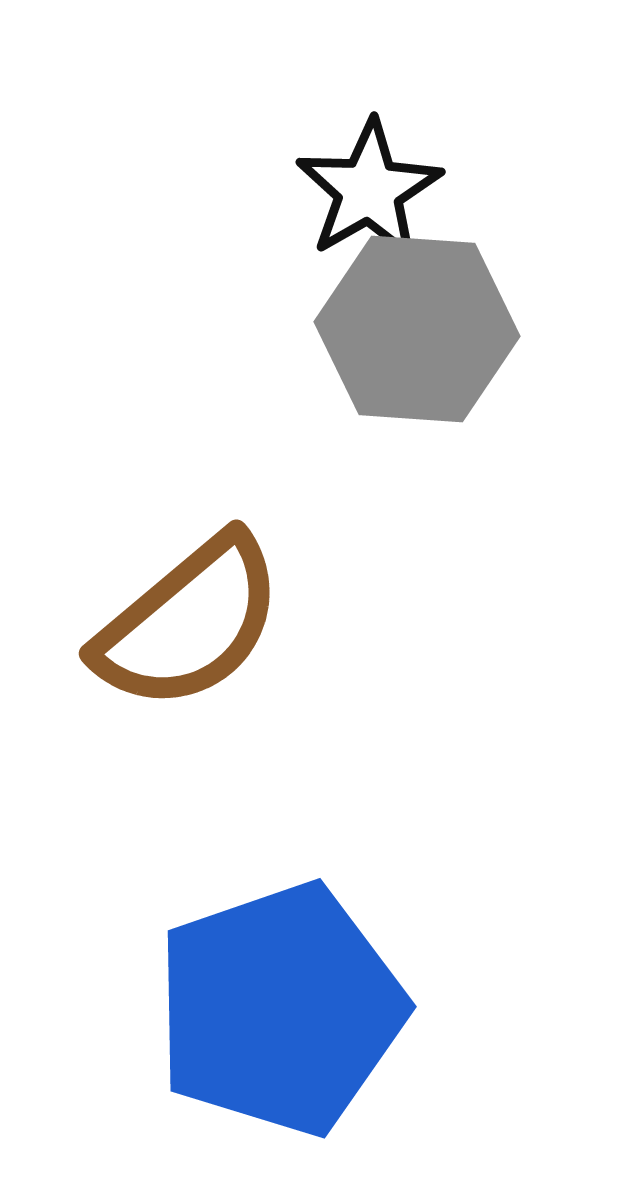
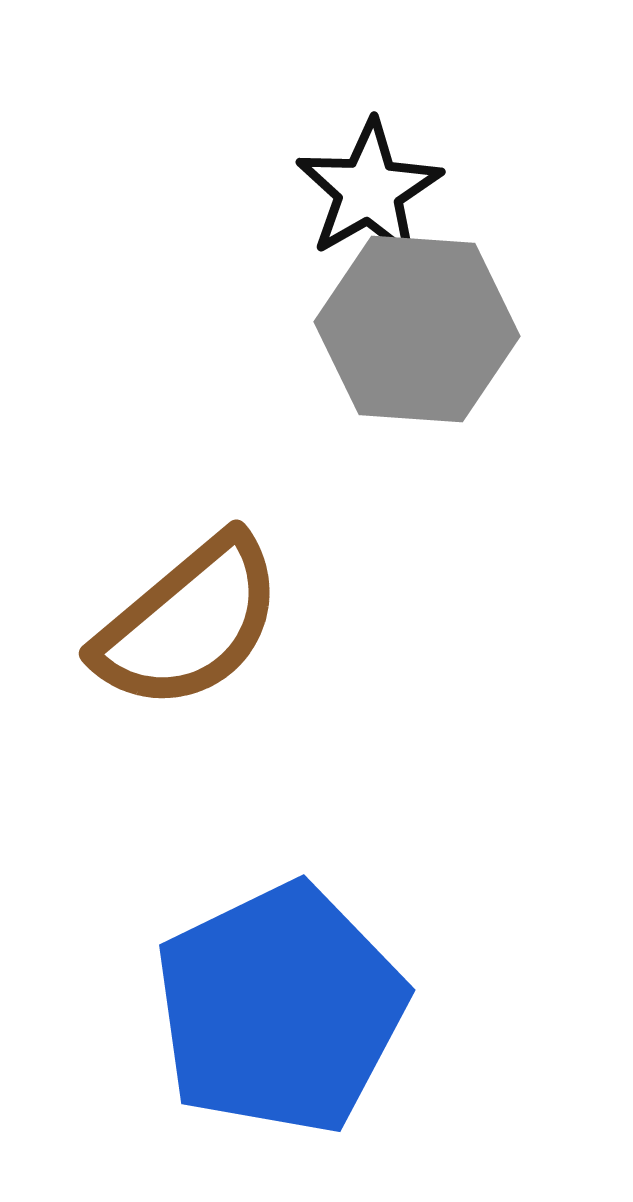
blue pentagon: rotated 7 degrees counterclockwise
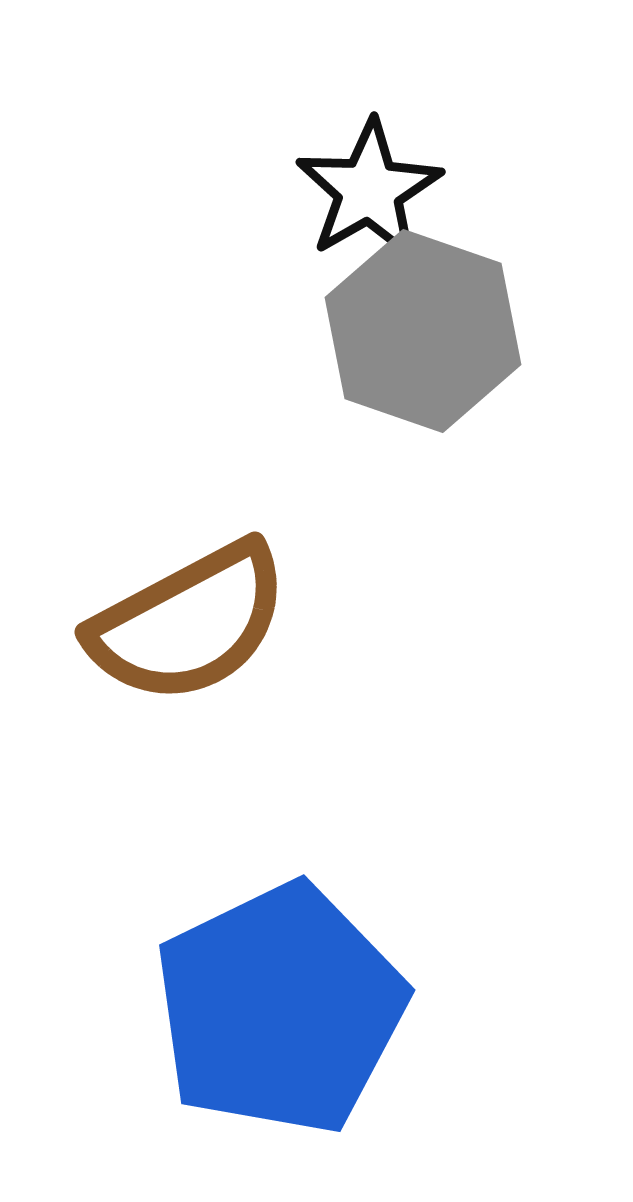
gray hexagon: moved 6 px right, 2 px down; rotated 15 degrees clockwise
brown semicircle: rotated 12 degrees clockwise
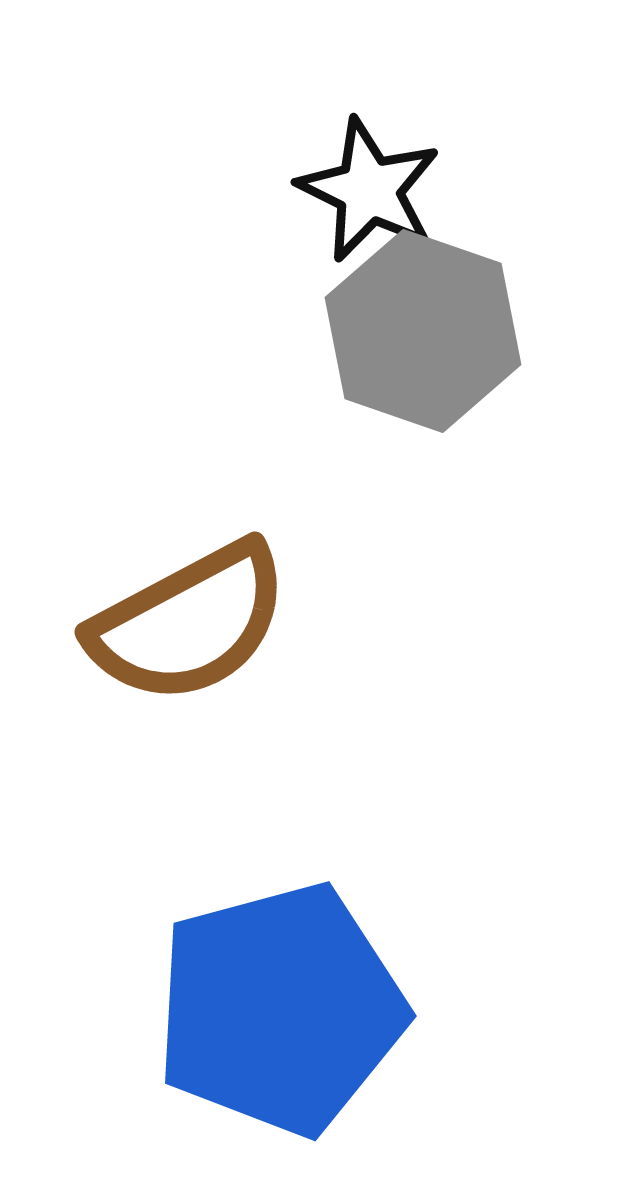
black star: rotated 16 degrees counterclockwise
blue pentagon: rotated 11 degrees clockwise
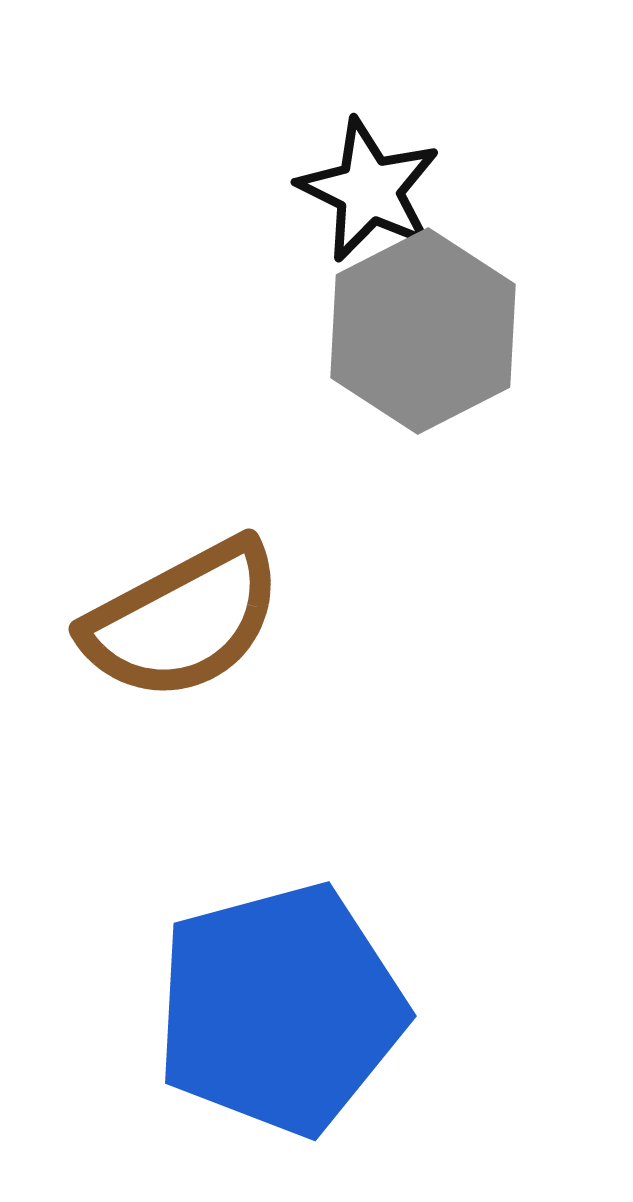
gray hexagon: rotated 14 degrees clockwise
brown semicircle: moved 6 px left, 3 px up
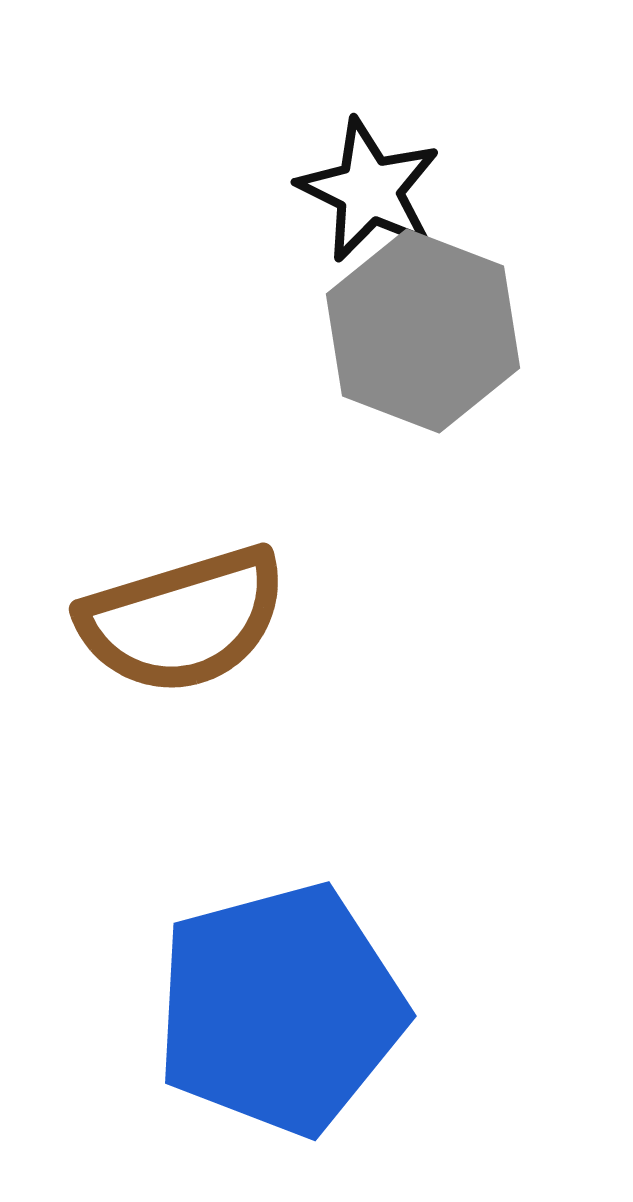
gray hexagon: rotated 12 degrees counterclockwise
brown semicircle: rotated 11 degrees clockwise
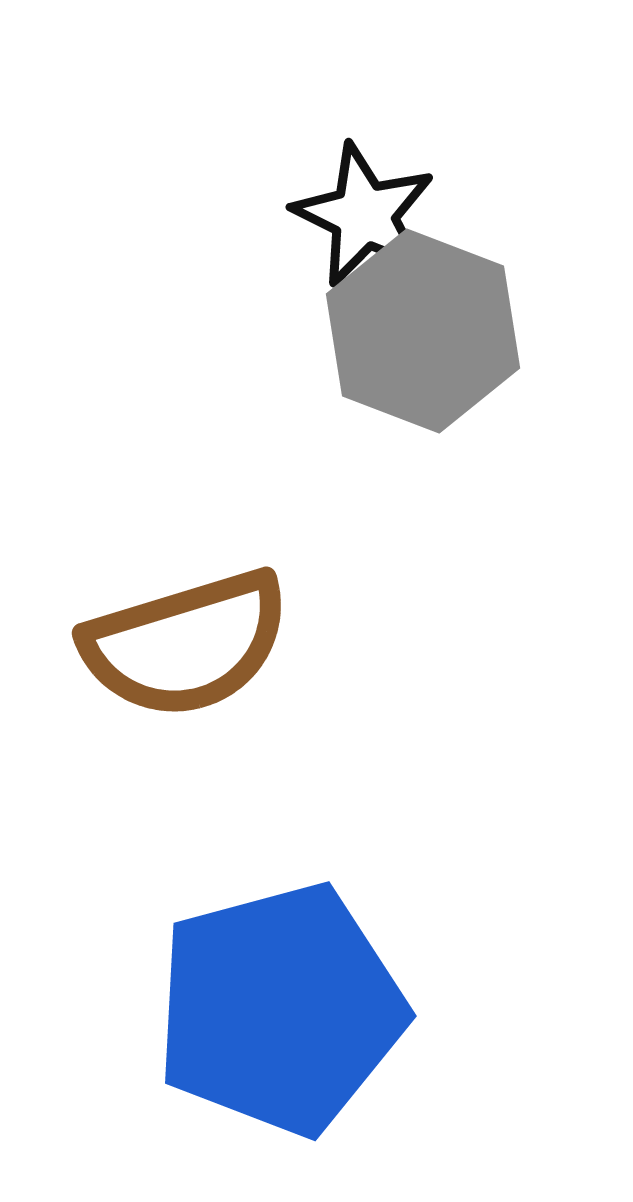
black star: moved 5 px left, 25 px down
brown semicircle: moved 3 px right, 24 px down
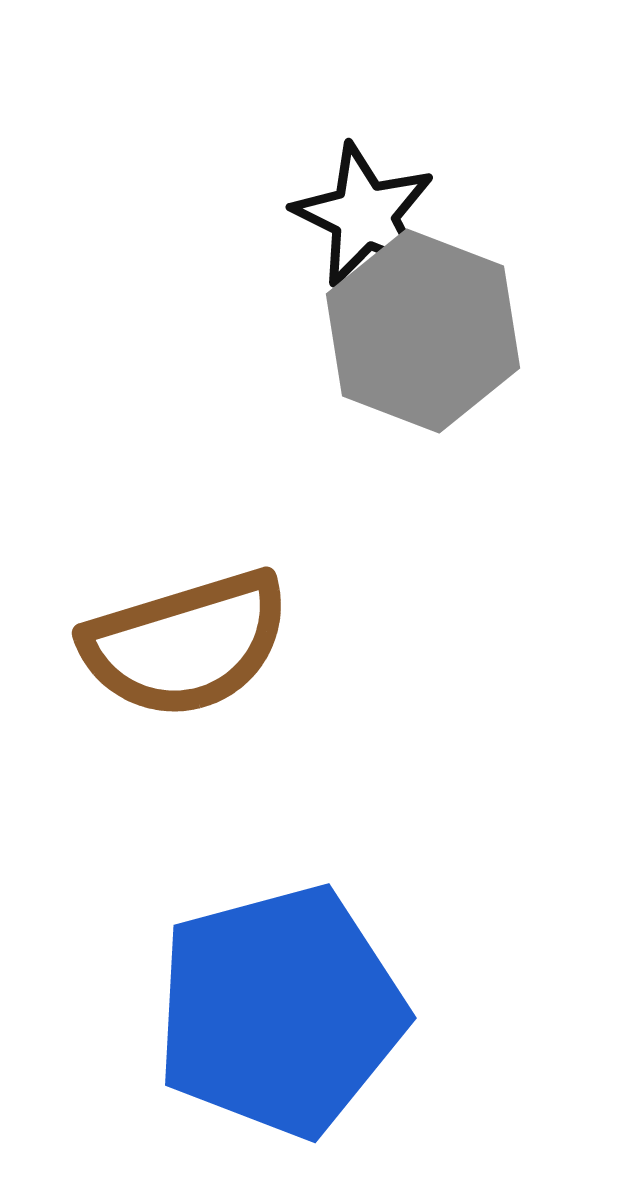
blue pentagon: moved 2 px down
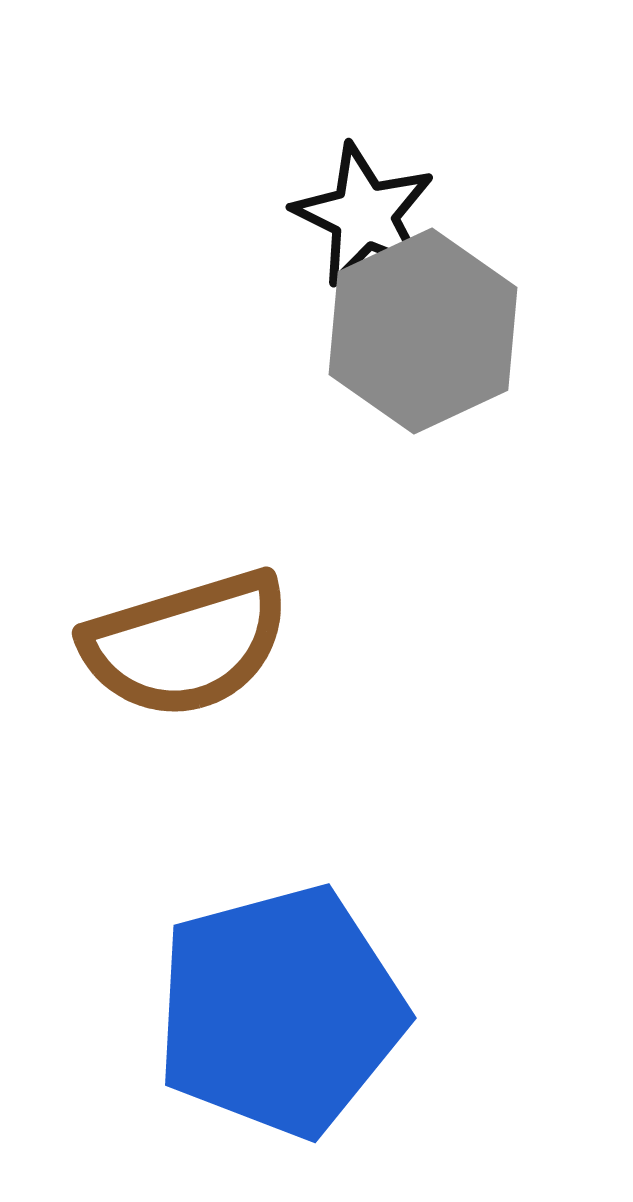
gray hexagon: rotated 14 degrees clockwise
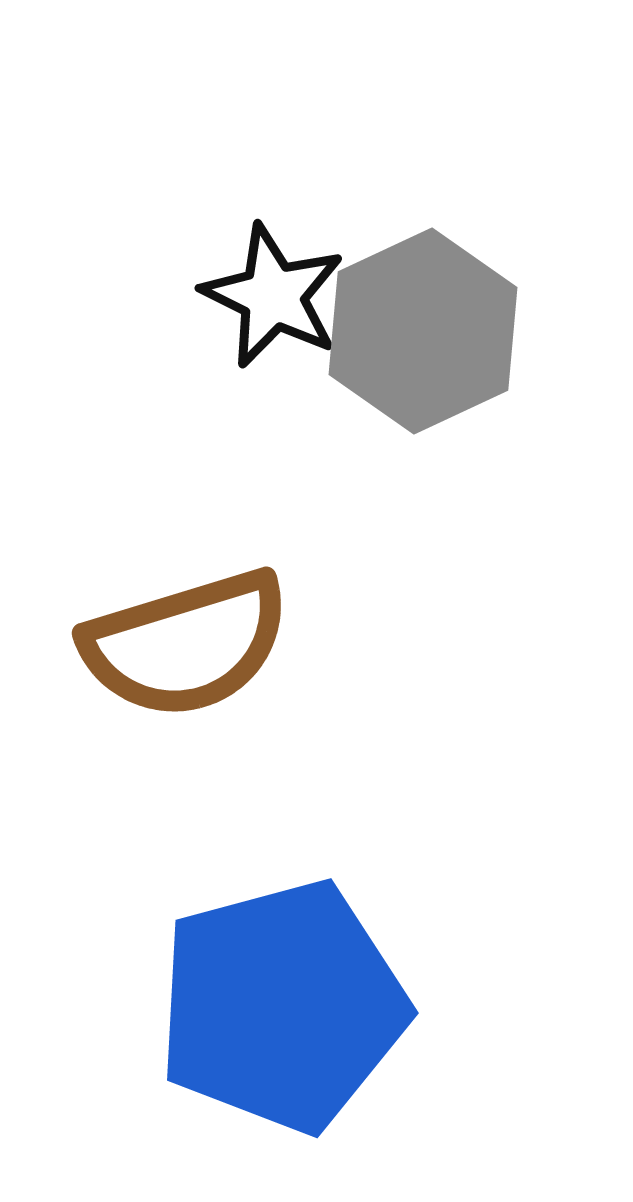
black star: moved 91 px left, 81 px down
blue pentagon: moved 2 px right, 5 px up
